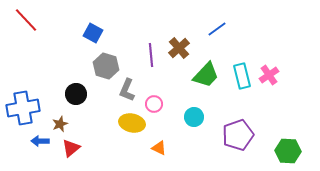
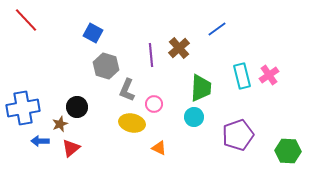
green trapezoid: moved 5 px left, 13 px down; rotated 40 degrees counterclockwise
black circle: moved 1 px right, 13 px down
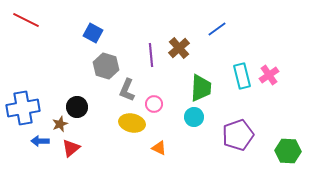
red line: rotated 20 degrees counterclockwise
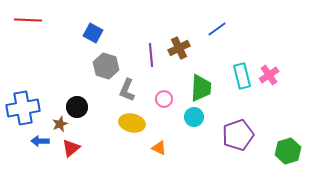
red line: moved 2 px right; rotated 24 degrees counterclockwise
brown cross: rotated 15 degrees clockwise
pink circle: moved 10 px right, 5 px up
green hexagon: rotated 20 degrees counterclockwise
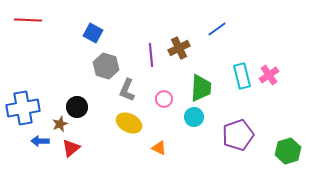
yellow ellipse: moved 3 px left; rotated 15 degrees clockwise
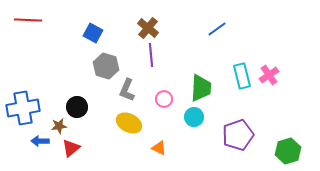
brown cross: moved 31 px left, 20 px up; rotated 25 degrees counterclockwise
brown star: moved 1 px left, 2 px down; rotated 14 degrees clockwise
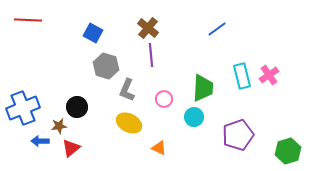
green trapezoid: moved 2 px right
blue cross: rotated 12 degrees counterclockwise
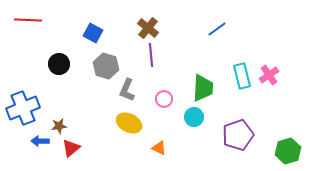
black circle: moved 18 px left, 43 px up
